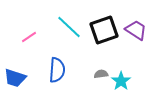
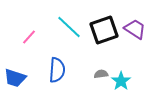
purple trapezoid: moved 1 px left, 1 px up
pink line: rotated 14 degrees counterclockwise
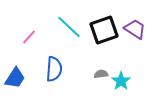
blue semicircle: moved 3 px left, 1 px up
blue trapezoid: rotated 75 degrees counterclockwise
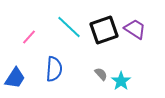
gray semicircle: rotated 56 degrees clockwise
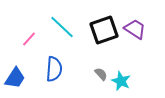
cyan line: moved 7 px left
pink line: moved 2 px down
cyan star: rotated 12 degrees counterclockwise
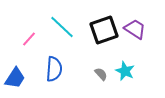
cyan star: moved 4 px right, 10 px up
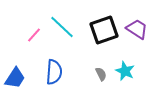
purple trapezoid: moved 2 px right
pink line: moved 5 px right, 4 px up
blue semicircle: moved 3 px down
gray semicircle: rotated 16 degrees clockwise
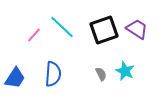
blue semicircle: moved 1 px left, 2 px down
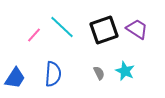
gray semicircle: moved 2 px left, 1 px up
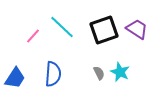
pink line: moved 1 px left, 1 px down
cyan star: moved 5 px left, 1 px down
